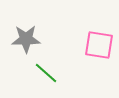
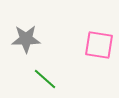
green line: moved 1 px left, 6 px down
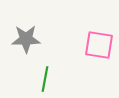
green line: rotated 60 degrees clockwise
